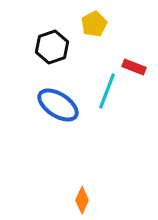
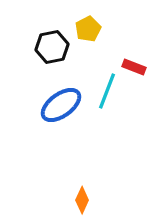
yellow pentagon: moved 6 px left, 5 px down
black hexagon: rotated 8 degrees clockwise
blue ellipse: moved 3 px right; rotated 69 degrees counterclockwise
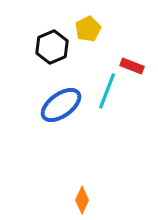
black hexagon: rotated 12 degrees counterclockwise
red rectangle: moved 2 px left, 1 px up
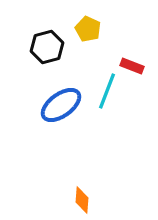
yellow pentagon: rotated 20 degrees counterclockwise
black hexagon: moved 5 px left; rotated 8 degrees clockwise
orange diamond: rotated 20 degrees counterclockwise
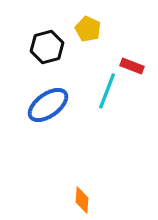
blue ellipse: moved 13 px left
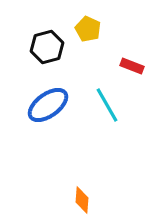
cyan line: moved 14 px down; rotated 51 degrees counterclockwise
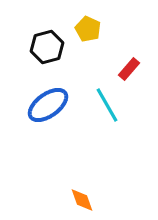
red rectangle: moved 3 px left, 3 px down; rotated 70 degrees counterclockwise
orange diamond: rotated 24 degrees counterclockwise
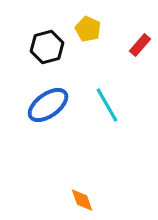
red rectangle: moved 11 px right, 24 px up
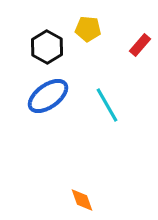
yellow pentagon: rotated 20 degrees counterclockwise
black hexagon: rotated 16 degrees counterclockwise
blue ellipse: moved 9 px up
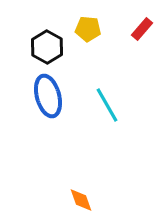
red rectangle: moved 2 px right, 16 px up
blue ellipse: rotated 69 degrees counterclockwise
orange diamond: moved 1 px left
